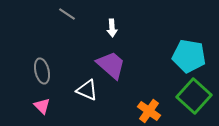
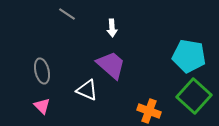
orange cross: rotated 15 degrees counterclockwise
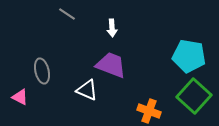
purple trapezoid: rotated 20 degrees counterclockwise
pink triangle: moved 22 px left, 9 px up; rotated 18 degrees counterclockwise
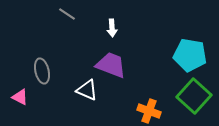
cyan pentagon: moved 1 px right, 1 px up
